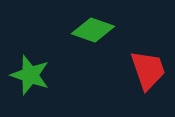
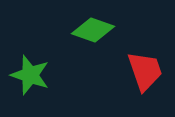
red trapezoid: moved 3 px left, 1 px down
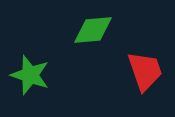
green diamond: rotated 24 degrees counterclockwise
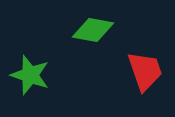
green diamond: rotated 15 degrees clockwise
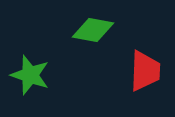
red trapezoid: rotated 21 degrees clockwise
